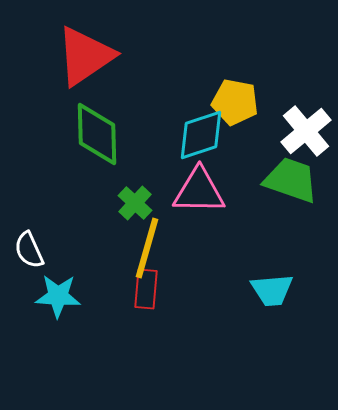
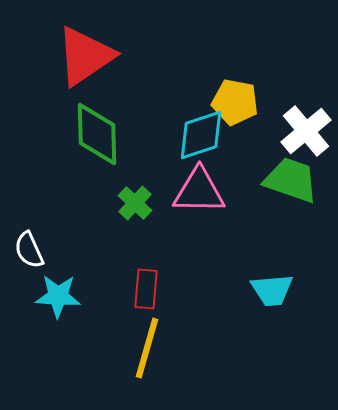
yellow line: moved 100 px down
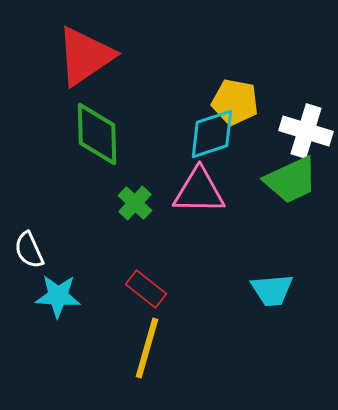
white cross: rotated 33 degrees counterclockwise
cyan diamond: moved 11 px right, 1 px up
green trapezoid: rotated 136 degrees clockwise
red rectangle: rotated 57 degrees counterclockwise
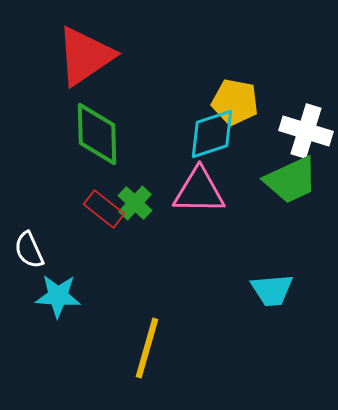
red rectangle: moved 42 px left, 80 px up
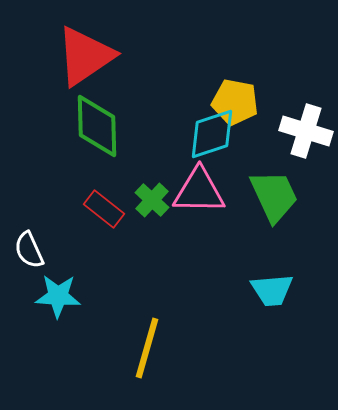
green diamond: moved 8 px up
green trapezoid: moved 17 px left, 16 px down; rotated 90 degrees counterclockwise
green cross: moved 17 px right, 3 px up
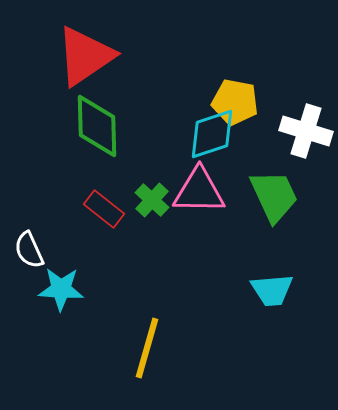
cyan star: moved 3 px right, 7 px up
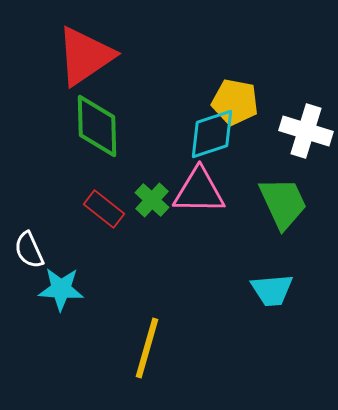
green trapezoid: moved 9 px right, 7 px down
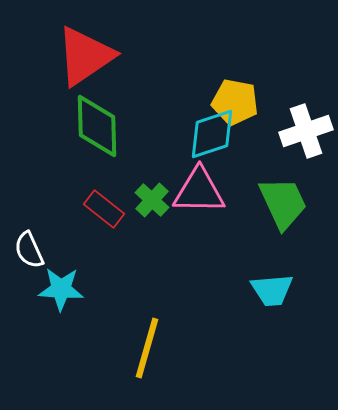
white cross: rotated 36 degrees counterclockwise
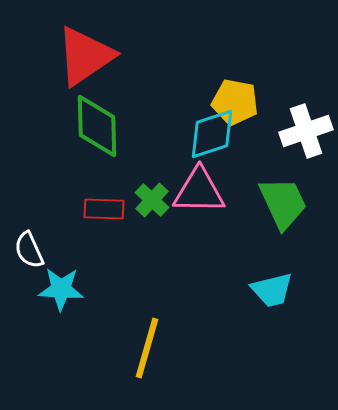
red rectangle: rotated 36 degrees counterclockwise
cyan trapezoid: rotated 9 degrees counterclockwise
